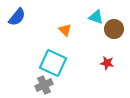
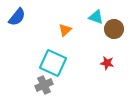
orange triangle: rotated 32 degrees clockwise
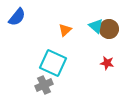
cyan triangle: moved 9 px down; rotated 21 degrees clockwise
brown circle: moved 5 px left
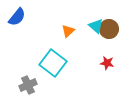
orange triangle: moved 3 px right, 1 px down
cyan square: rotated 12 degrees clockwise
gray cross: moved 16 px left
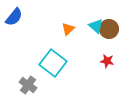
blue semicircle: moved 3 px left
orange triangle: moved 2 px up
red star: moved 2 px up
gray cross: rotated 30 degrees counterclockwise
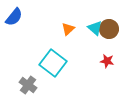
cyan triangle: moved 1 px left, 2 px down
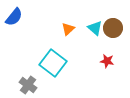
brown circle: moved 4 px right, 1 px up
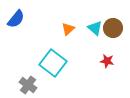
blue semicircle: moved 2 px right, 2 px down
